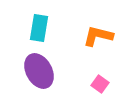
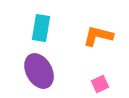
cyan rectangle: moved 2 px right
pink square: rotated 30 degrees clockwise
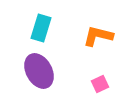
cyan rectangle: rotated 8 degrees clockwise
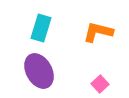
orange L-shape: moved 4 px up
pink square: rotated 18 degrees counterclockwise
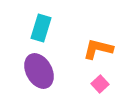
orange L-shape: moved 17 px down
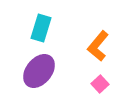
orange L-shape: moved 3 px up; rotated 64 degrees counterclockwise
purple ellipse: rotated 68 degrees clockwise
